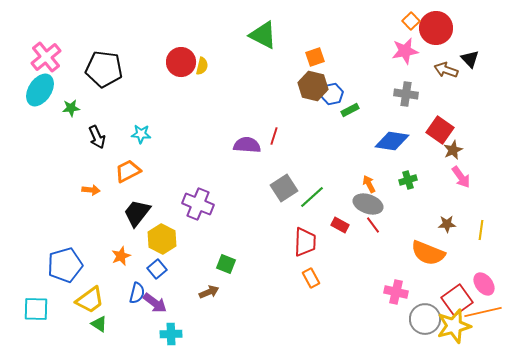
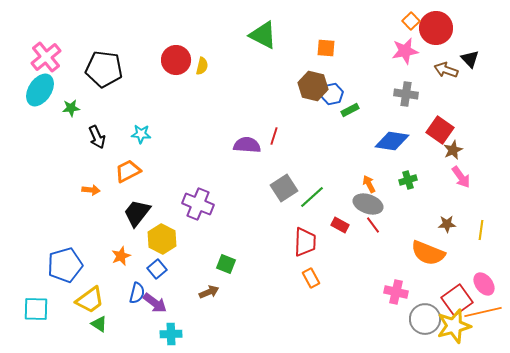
orange square at (315, 57): moved 11 px right, 9 px up; rotated 24 degrees clockwise
red circle at (181, 62): moved 5 px left, 2 px up
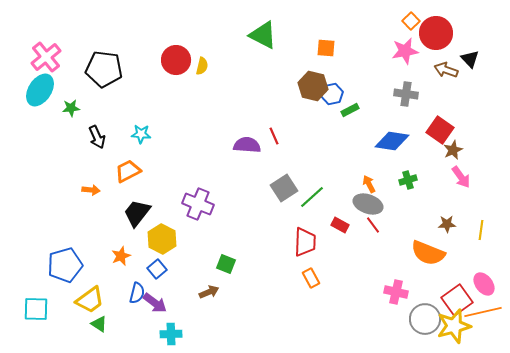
red circle at (436, 28): moved 5 px down
red line at (274, 136): rotated 42 degrees counterclockwise
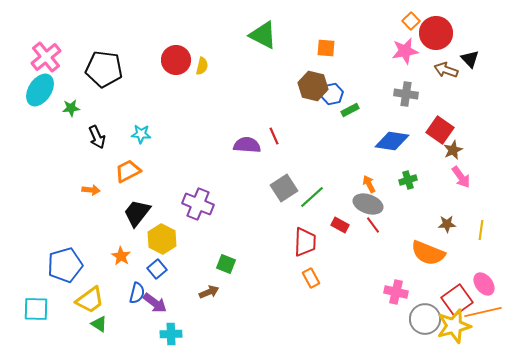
orange star at (121, 256): rotated 18 degrees counterclockwise
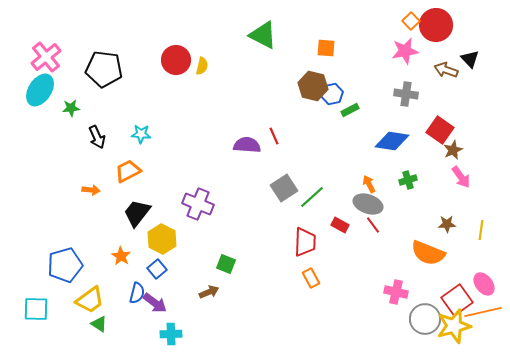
red circle at (436, 33): moved 8 px up
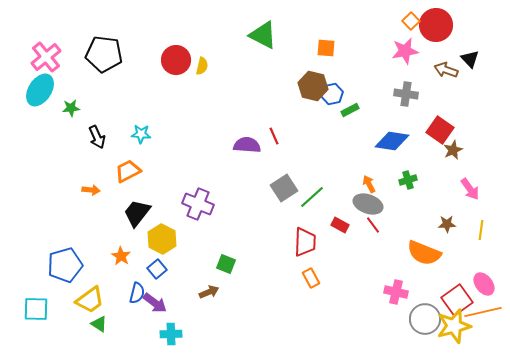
black pentagon at (104, 69): moved 15 px up
pink arrow at (461, 177): moved 9 px right, 12 px down
orange semicircle at (428, 253): moved 4 px left
